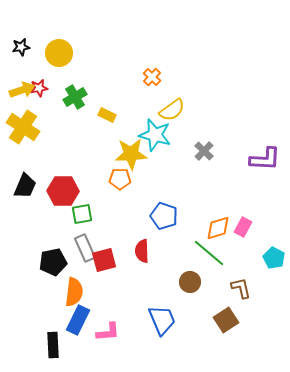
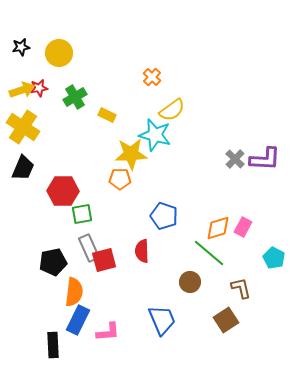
gray cross: moved 31 px right, 8 px down
black trapezoid: moved 2 px left, 18 px up
gray rectangle: moved 4 px right
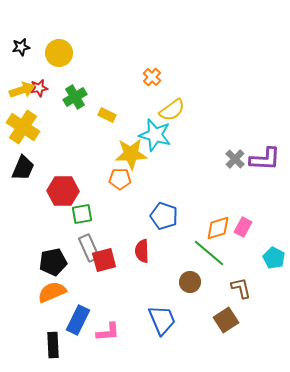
orange semicircle: moved 22 px left; rotated 120 degrees counterclockwise
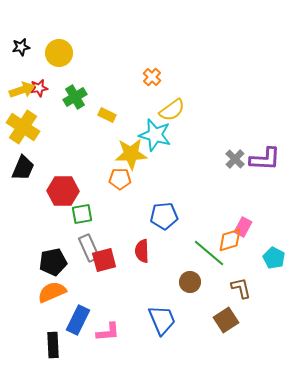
blue pentagon: rotated 24 degrees counterclockwise
orange diamond: moved 12 px right, 12 px down
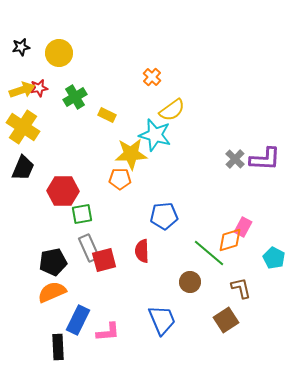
black rectangle: moved 5 px right, 2 px down
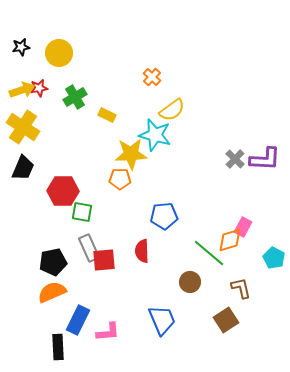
green square: moved 2 px up; rotated 20 degrees clockwise
red square: rotated 10 degrees clockwise
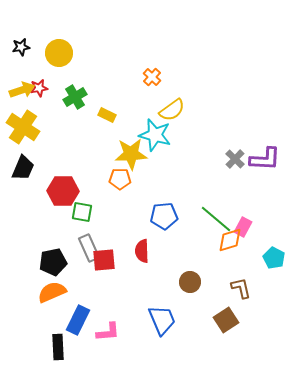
green line: moved 7 px right, 34 px up
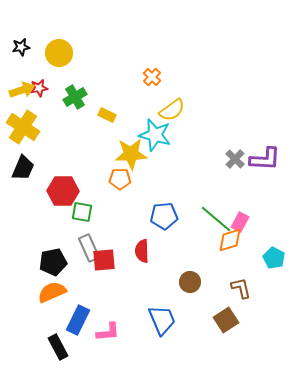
pink rectangle: moved 3 px left, 5 px up
black rectangle: rotated 25 degrees counterclockwise
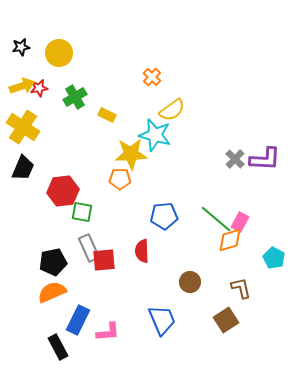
yellow arrow: moved 4 px up
red hexagon: rotated 8 degrees counterclockwise
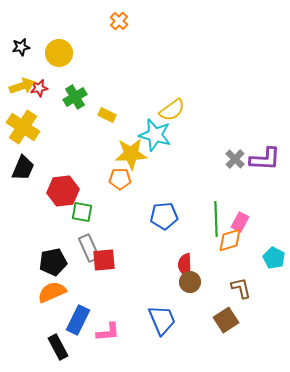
orange cross: moved 33 px left, 56 px up
green line: rotated 48 degrees clockwise
red semicircle: moved 43 px right, 14 px down
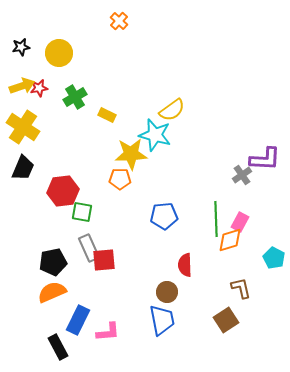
gray cross: moved 7 px right, 16 px down; rotated 12 degrees clockwise
brown circle: moved 23 px left, 10 px down
blue trapezoid: rotated 12 degrees clockwise
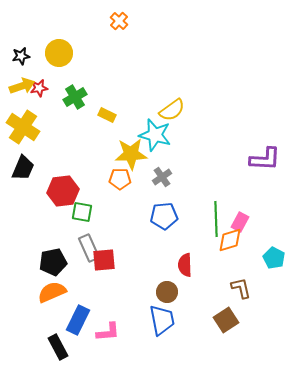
black star: moved 9 px down
gray cross: moved 80 px left, 2 px down
